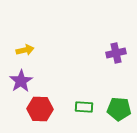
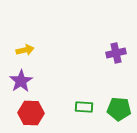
red hexagon: moved 9 px left, 4 px down
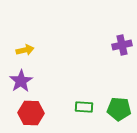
purple cross: moved 6 px right, 8 px up
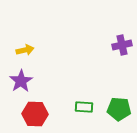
red hexagon: moved 4 px right, 1 px down
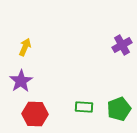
purple cross: rotated 18 degrees counterclockwise
yellow arrow: moved 3 px up; rotated 54 degrees counterclockwise
green pentagon: rotated 25 degrees counterclockwise
